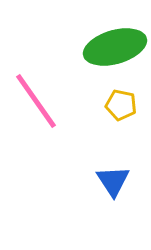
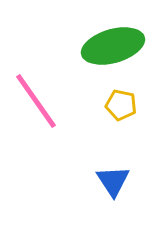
green ellipse: moved 2 px left, 1 px up
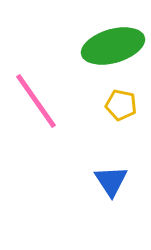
blue triangle: moved 2 px left
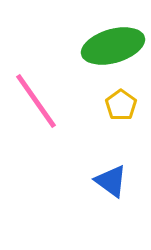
yellow pentagon: rotated 24 degrees clockwise
blue triangle: rotated 21 degrees counterclockwise
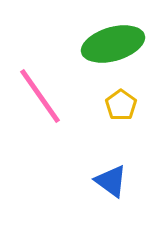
green ellipse: moved 2 px up
pink line: moved 4 px right, 5 px up
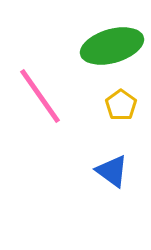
green ellipse: moved 1 px left, 2 px down
blue triangle: moved 1 px right, 10 px up
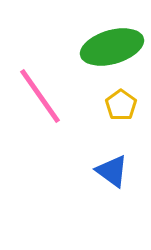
green ellipse: moved 1 px down
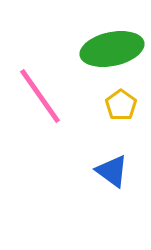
green ellipse: moved 2 px down; rotated 4 degrees clockwise
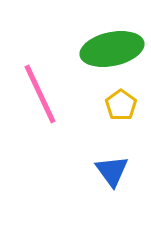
pink line: moved 2 px up; rotated 10 degrees clockwise
blue triangle: rotated 18 degrees clockwise
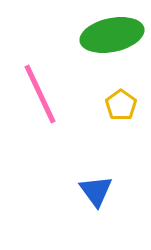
green ellipse: moved 14 px up
blue triangle: moved 16 px left, 20 px down
